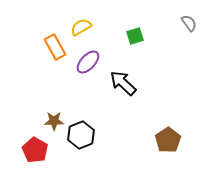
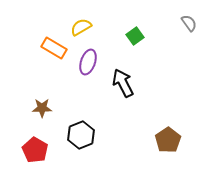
green square: rotated 18 degrees counterclockwise
orange rectangle: moved 1 px left, 1 px down; rotated 30 degrees counterclockwise
purple ellipse: rotated 25 degrees counterclockwise
black arrow: rotated 20 degrees clockwise
brown star: moved 12 px left, 13 px up
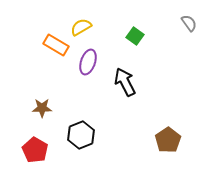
green square: rotated 18 degrees counterclockwise
orange rectangle: moved 2 px right, 3 px up
black arrow: moved 2 px right, 1 px up
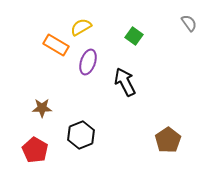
green square: moved 1 px left
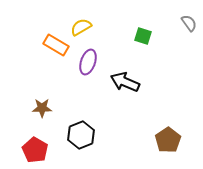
green square: moved 9 px right; rotated 18 degrees counterclockwise
black arrow: rotated 40 degrees counterclockwise
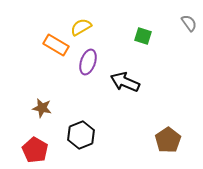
brown star: rotated 12 degrees clockwise
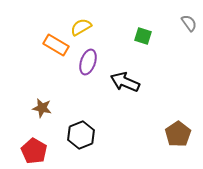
brown pentagon: moved 10 px right, 6 px up
red pentagon: moved 1 px left, 1 px down
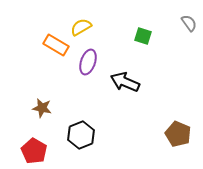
brown pentagon: rotated 15 degrees counterclockwise
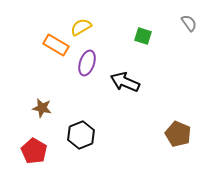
purple ellipse: moved 1 px left, 1 px down
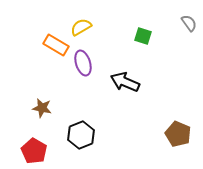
purple ellipse: moved 4 px left; rotated 35 degrees counterclockwise
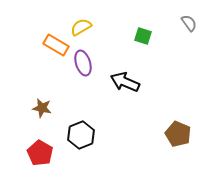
red pentagon: moved 6 px right, 2 px down
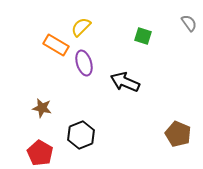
yellow semicircle: rotated 15 degrees counterclockwise
purple ellipse: moved 1 px right
